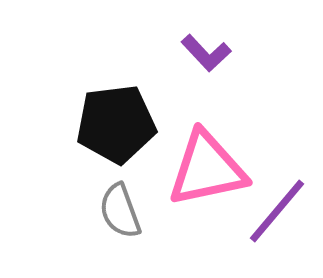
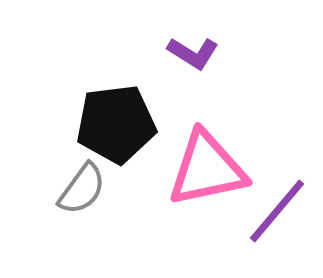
purple L-shape: moved 13 px left; rotated 15 degrees counterclockwise
gray semicircle: moved 38 px left, 22 px up; rotated 124 degrees counterclockwise
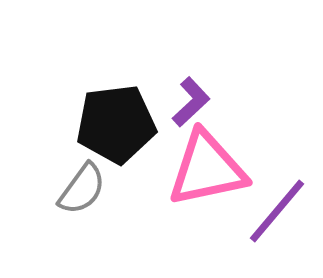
purple L-shape: moved 2 px left, 49 px down; rotated 75 degrees counterclockwise
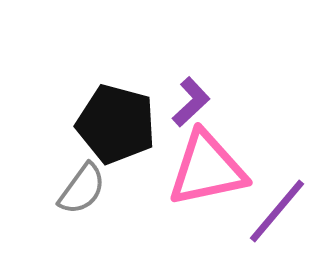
black pentagon: rotated 22 degrees clockwise
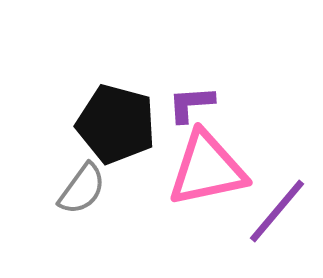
purple L-shape: moved 2 px down; rotated 141 degrees counterclockwise
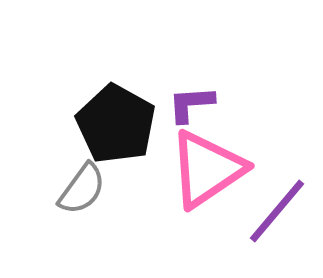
black pentagon: rotated 14 degrees clockwise
pink triangle: rotated 22 degrees counterclockwise
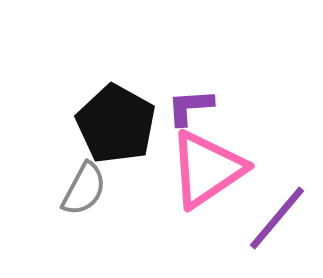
purple L-shape: moved 1 px left, 3 px down
gray semicircle: moved 2 px right; rotated 8 degrees counterclockwise
purple line: moved 7 px down
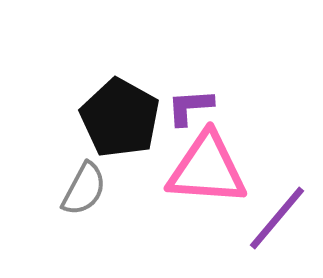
black pentagon: moved 4 px right, 6 px up
pink triangle: rotated 38 degrees clockwise
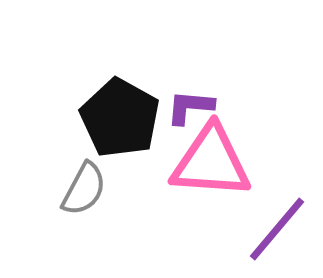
purple L-shape: rotated 9 degrees clockwise
pink triangle: moved 4 px right, 7 px up
purple line: moved 11 px down
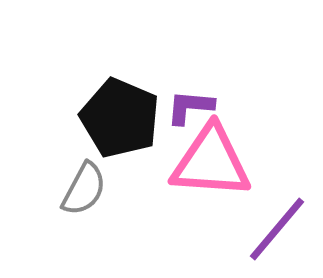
black pentagon: rotated 6 degrees counterclockwise
